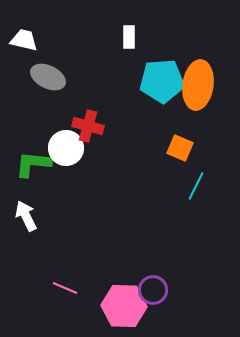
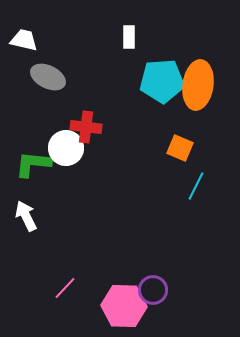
red cross: moved 2 px left, 1 px down; rotated 8 degrees counterclockwise
pink line: rotated 70 degrees counterclockwise
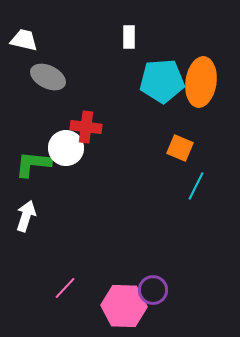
orange ellipse: moved 3 px right, 3 px up
white arrow: rotated 44 degrees clockwise
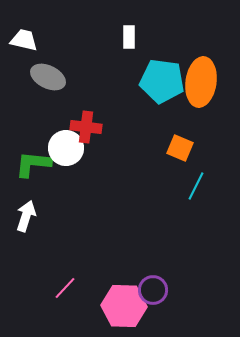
cyan pentagon: rotated 12 degrees clockwise
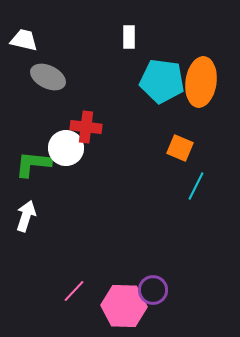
pink line: moved 9 px right, 3 px down
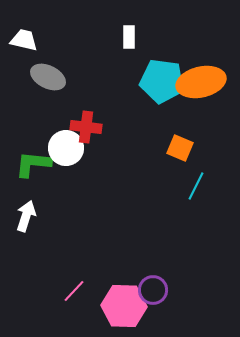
orange ellipse: rotated 69 degrees clockwise
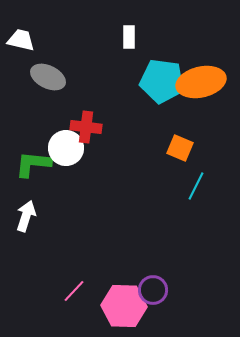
white trapezoid: moved 3 px left
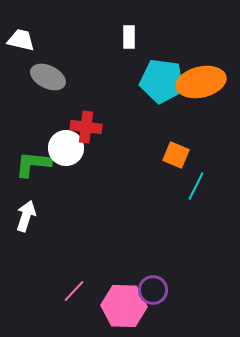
orange square: moved 4 px left, 7 px down
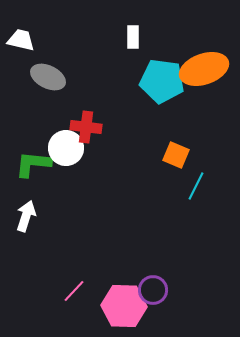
white rectangle: moved 4 px right
orange ellipse: moved 3 px right, 13 px up; rotated 6 degrees counterclockwise
